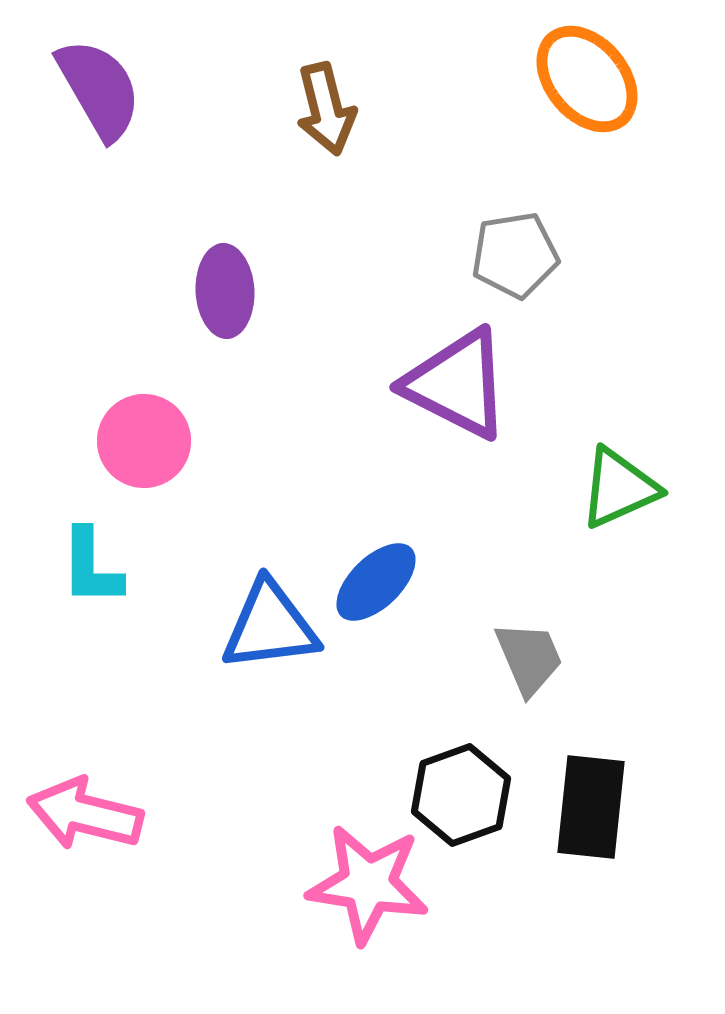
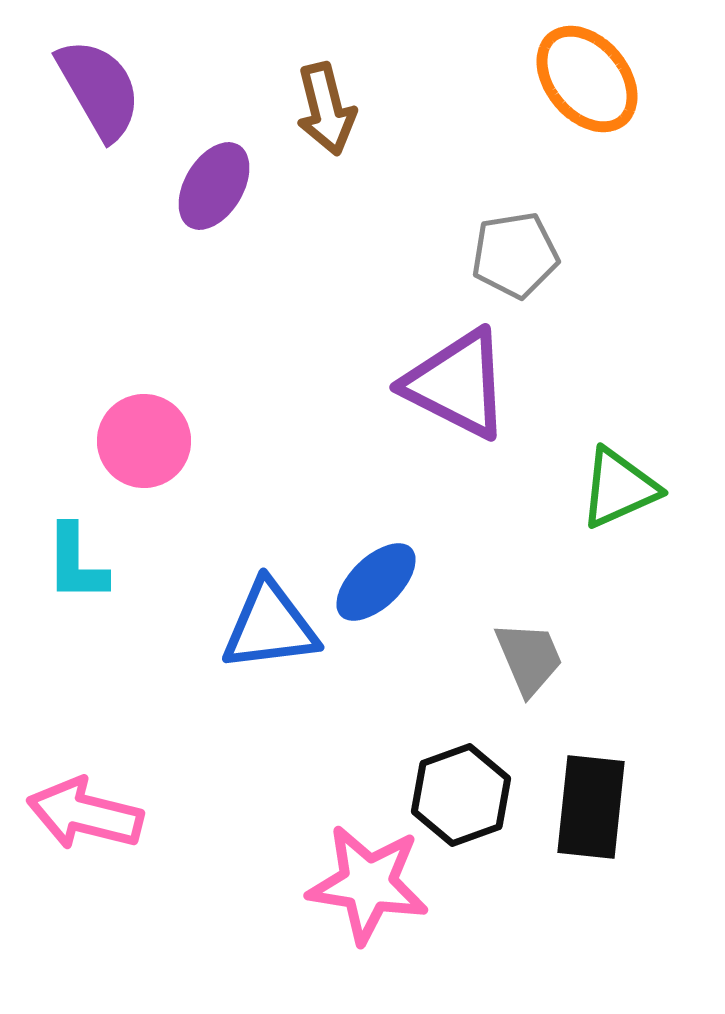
purple ellipse: moved 11 px left, 105 px up; rotated 34 degrees clockwise
cyan L-shape: moved 15 px left, 4 px up
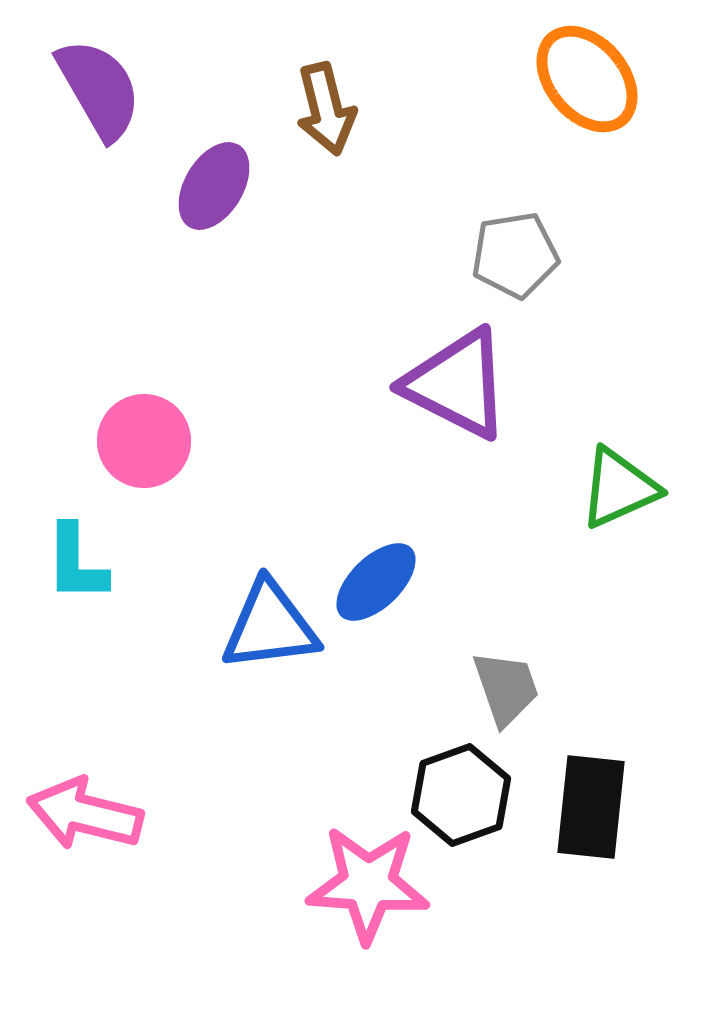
gray trapezoid: moved 23 px left, 30 px down; rotated 4 degrees clockwise
pink star: rotated 5 degrees counterclockwise
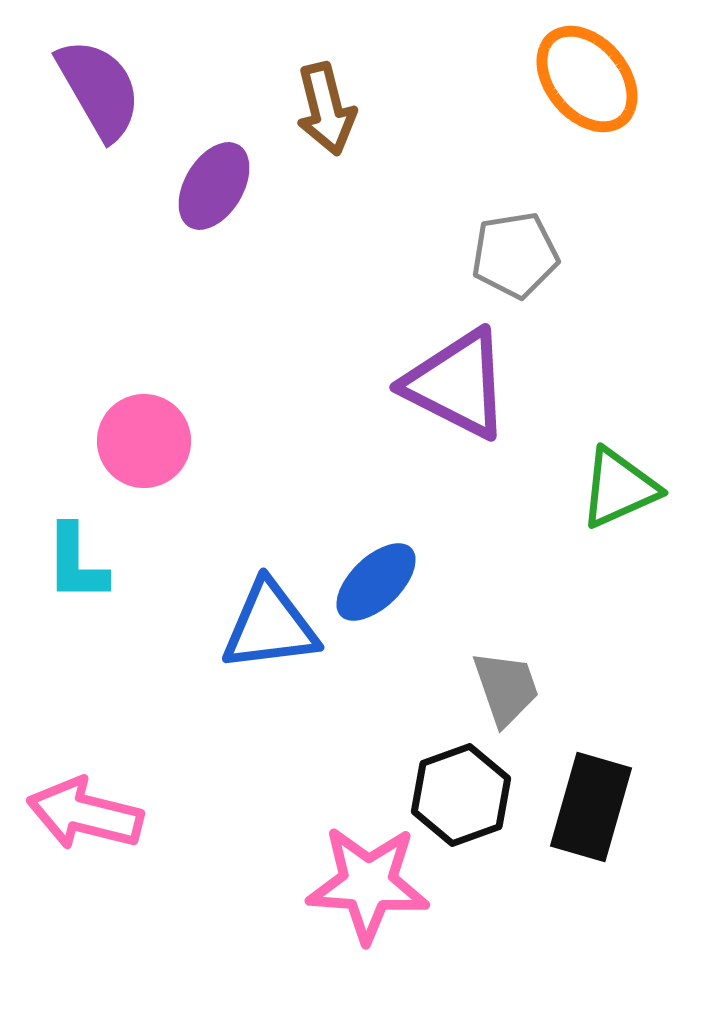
black rectangle: rotated 10 degrees clockwise
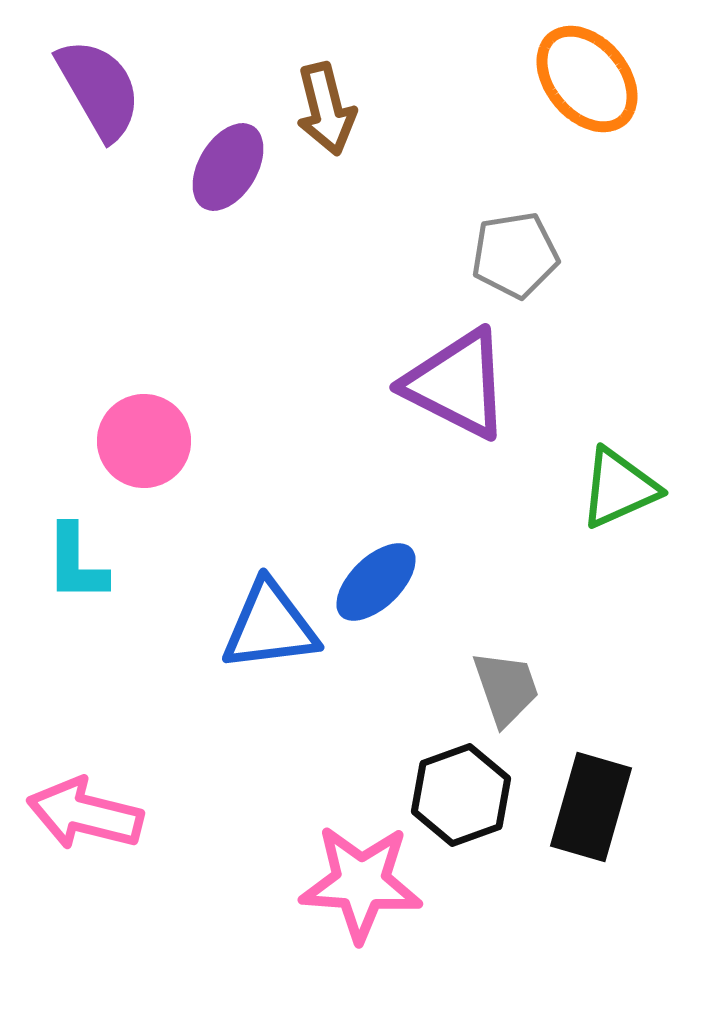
purple ellipse: moved 14 px right, 19 px up
pink star: moved 7 px left, 1 px up
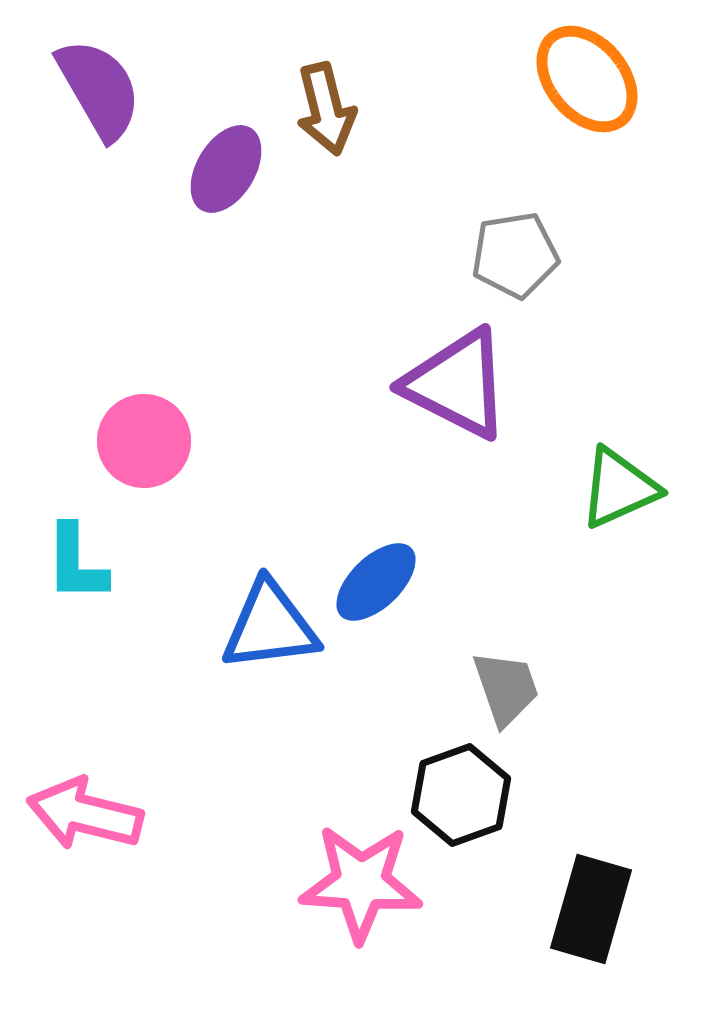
purple ellipse: moved 2 px left, 2 px down
black rectangle: moved 102 px down
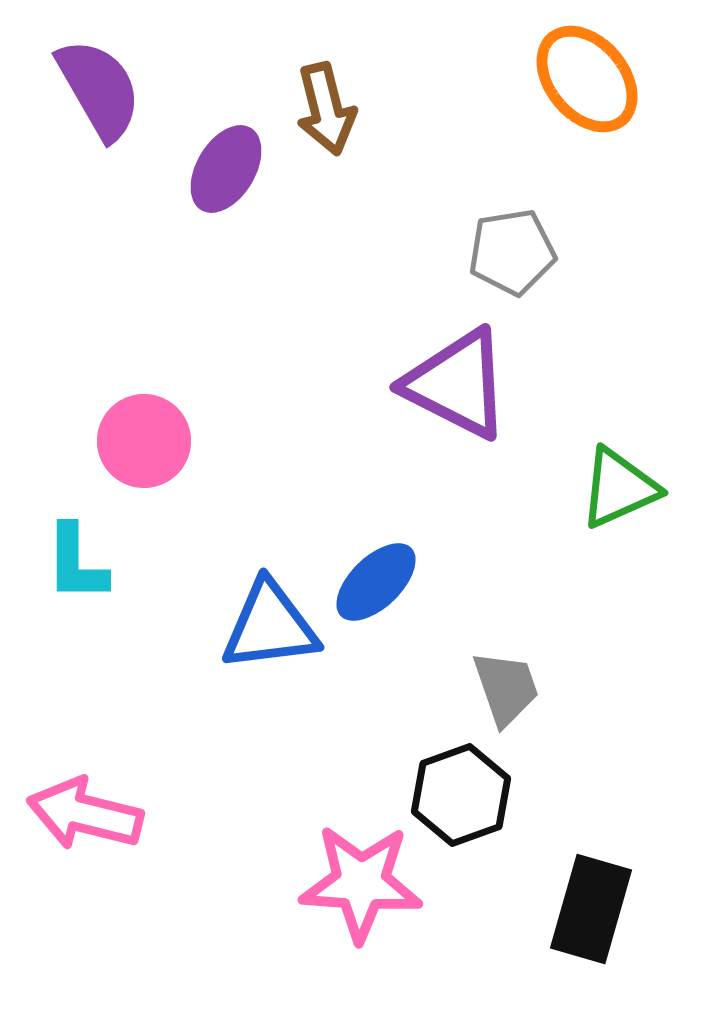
gray pentagon: moved 3 px left, 3 px up
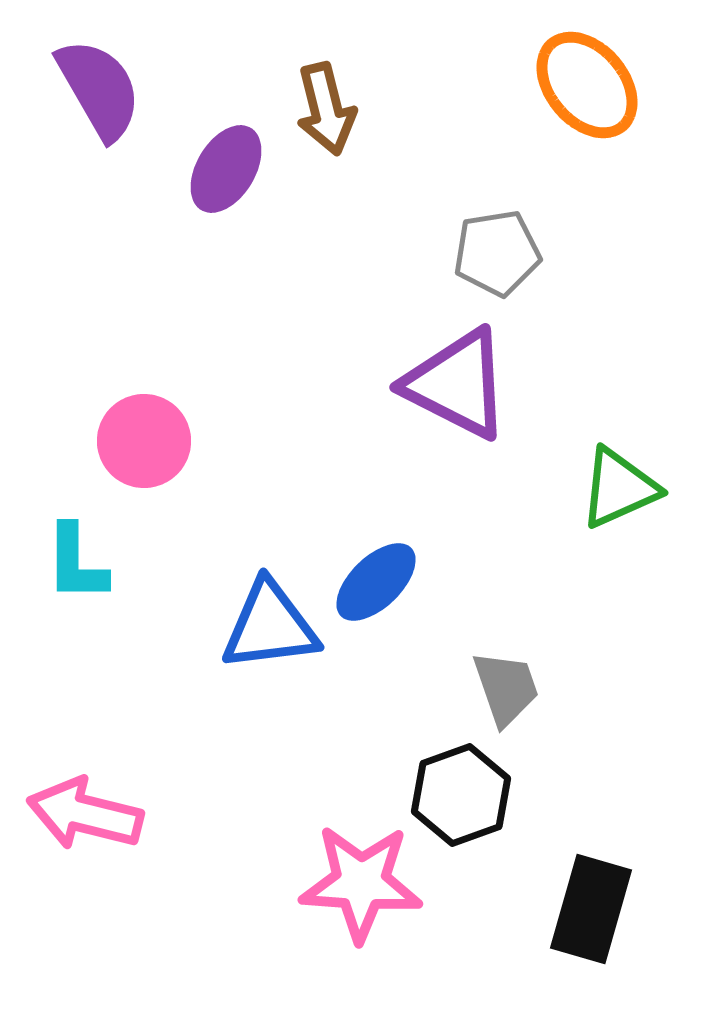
orange ellipse: moved 6 px down
gray pentagon: moved 15 px left, 1 px down
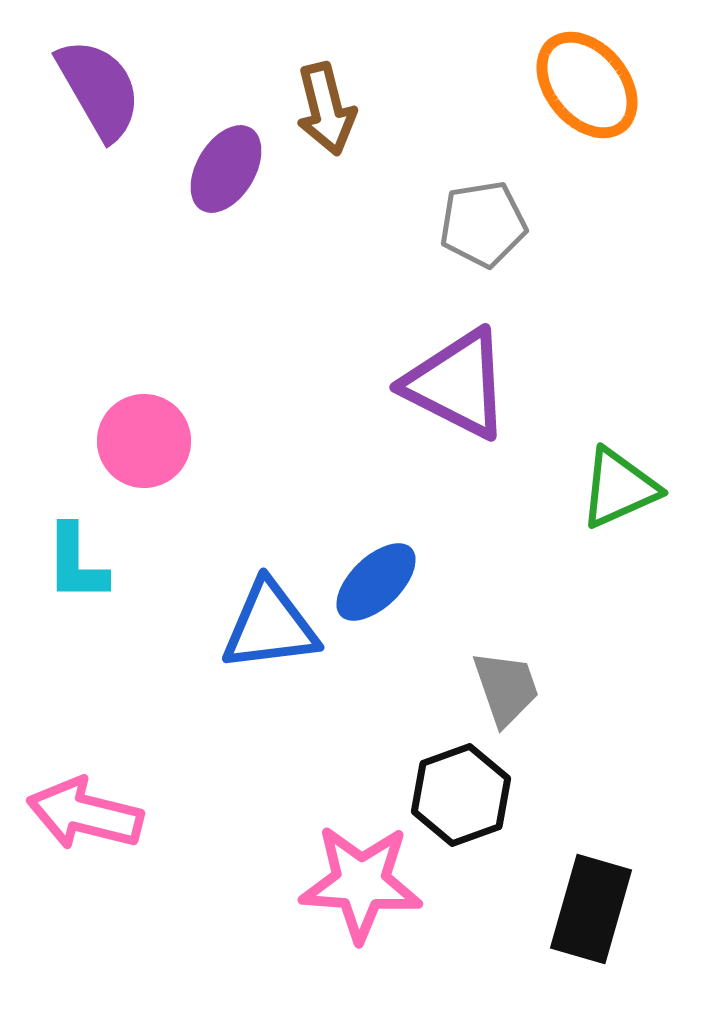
gray pentagon: moved 14 px left, 29 px up
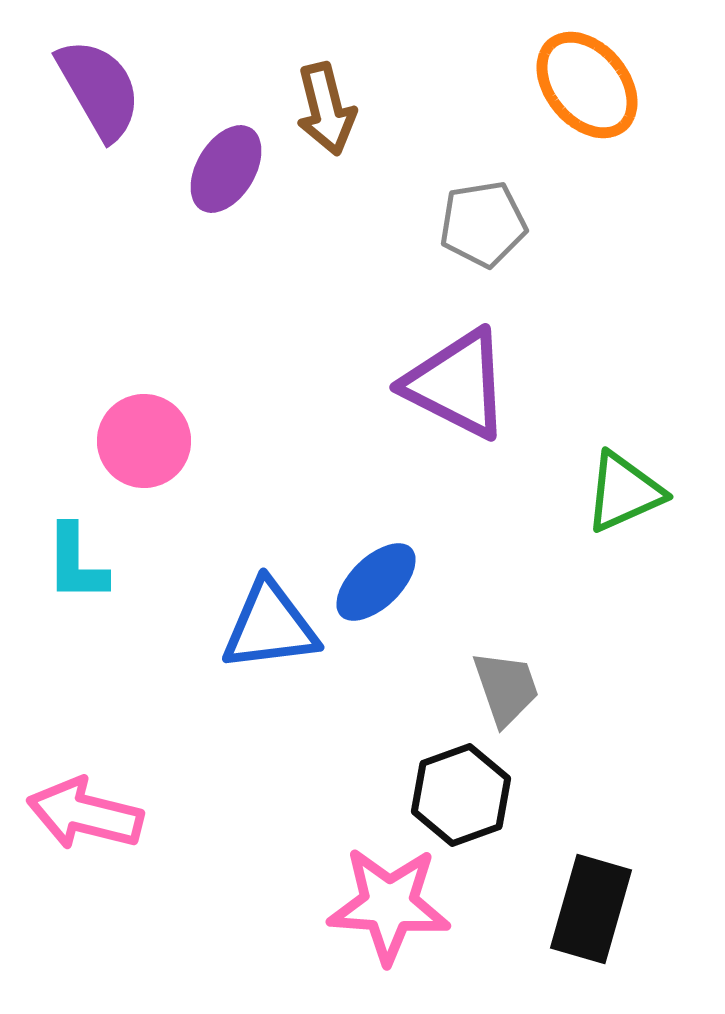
green triangle: moved 5 px right, 4 px down
pink star: moved 28 px right, 22 px down
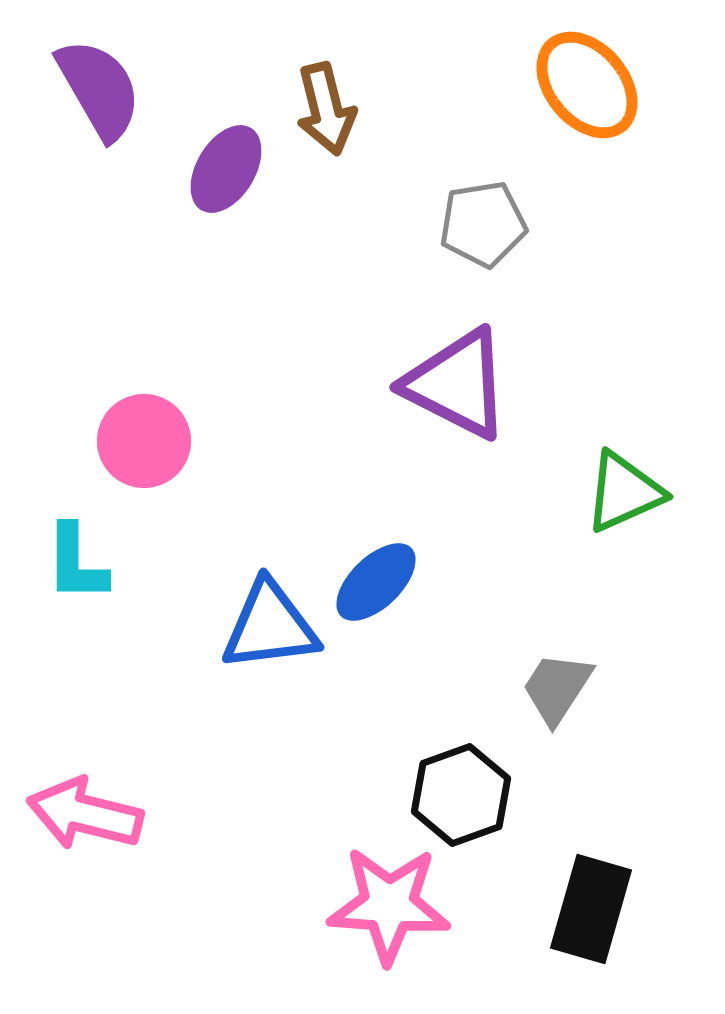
gray trapezoid: moved 51 px right; rotated 128 degrees counterclockwise
